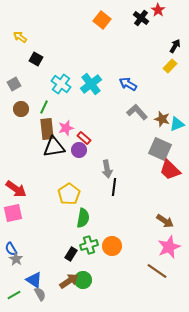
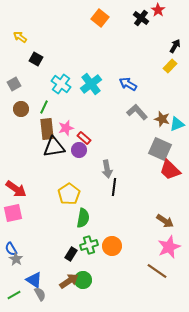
orange square at (102, 20): moved 2 px left, 2 px up
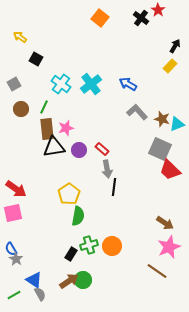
red rectangle at (84, 138): moved 18 px right, 11 px down
green semicircle at (83, 218): moved 5 px left, 2 px up
brown arrow at (165, 221): moved 2 px down
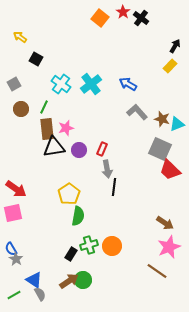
red star at (158, 10): moved 35 px left, 2 px down
red rectangle at (102, 149): rotated 72 degrees clockwise
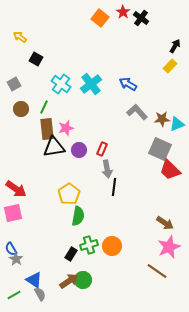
brown star at (162, 119): rotated 21 degrees counterclockwise
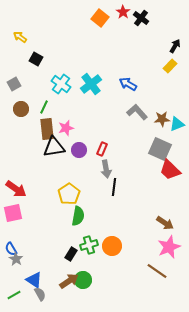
gray arrow at (107, 169): moved 1 px left
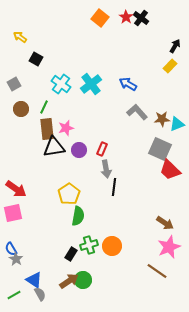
red star at (123, 12): moved 3 px right, 5 px down
